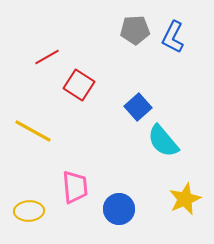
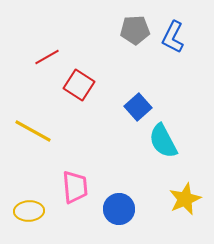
cyan semicircle: rotated 12 degrees clockwise
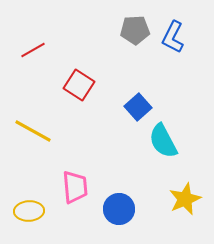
red line: moved 14 px left, 7 px up
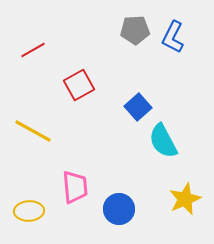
red square: rotated 28 degrees clockwise
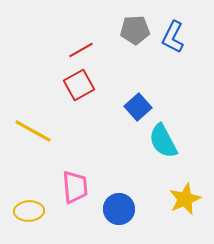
red line: moved 48 px right
